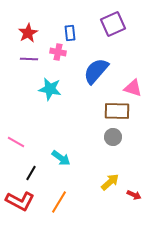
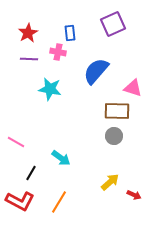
gray circle: moved 1 px right, 1 px up
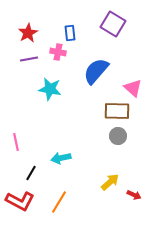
purple square: rotated 35 degrees counterclockwise
purple line: rotated 12 degrees counterclockwise
pink triangle: rotated 24 degrees clockwise
gray circle: moved 4 px right
pink line: rotated 48 degrees clockwise
cyan arrow: rotated 132 degrees clockwise
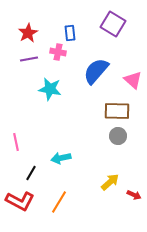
pink triangle: moved 8 px up
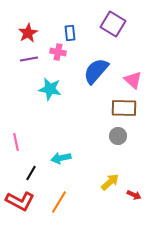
brown rectangle: moved 7 px right, 3 px up
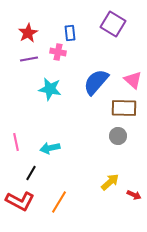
blue semicircle: moved 11 px down
cyan arrow: moved 11 px left, 10 px up
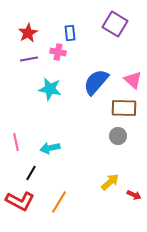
purple square: moved 2 px right
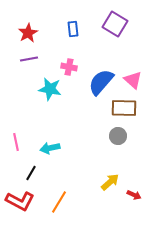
blue rectangle: moved 3 px right, 4 px up
pink cross: moved 11 px right, 15 px down
blue semicircle: moved 5 px right
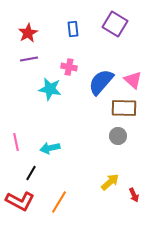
red arrow: rotated 40 degrees clockwise
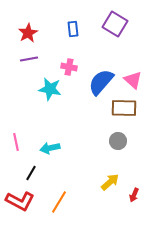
gray circle: moved 5 px down
red arrow: rotated 48 degrees clockwise
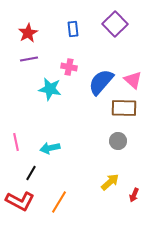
purple square: rotated 15 degrees clockwise
